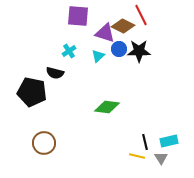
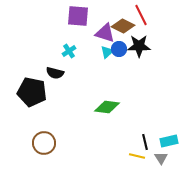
black star: moved 5 px up
cyan triangle: moved 9 px right, 4 px up
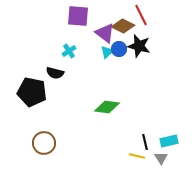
purple triangle: rotated 20 degrees clockwise
black star: rotated 15 degrees clockwise
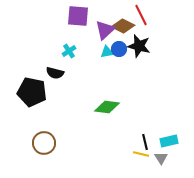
purple triangle: moved 3 px up; rotated 40 degrees clockwise
cyan triangle: rotated 32 degrees clockwise
yellow line: moved 4 px right, 2 px up
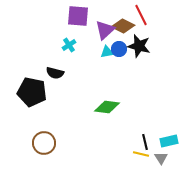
cyan cross: moved 6 px up
